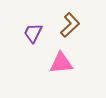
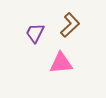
purple trapezoid: moved 2 px right
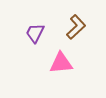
brown L-shape: moved 6 px right, 2 px down
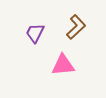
pink triangle: moved 2 px right, 2 px down
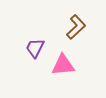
purple trapezoid: moved 15 px down
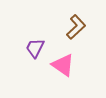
pink triangle: rotated 40 degrees clockwise
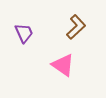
purple trapezoid: moved 11 px left, 15 px up; rotated 130 degrees clockwise
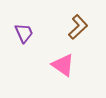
brown L-shape: moved 2 px right
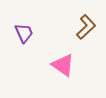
brown L-shape: moved 8 px right
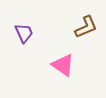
brown L-shape: rotated 20 degrees clockwise
